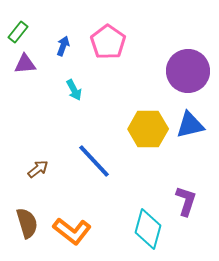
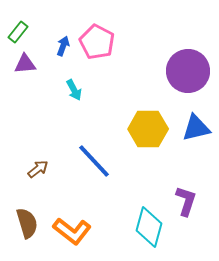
pink pentagon: moved 11 px left; rotated 8 degrees counterclockwise
blue triangle: moved 6 px right, 3 px down
cyan diamond: moved 1 px right, 2 px up
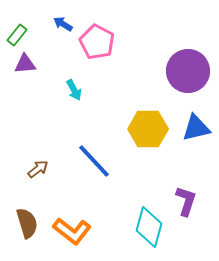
green rectangle: moved 1 px left, 3 px down
blue arrow: moved 22 px up; rotated 78 degrees counterclockwise
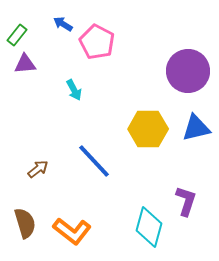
brown semicircle: moved 2 px left
